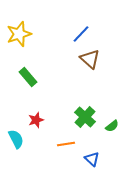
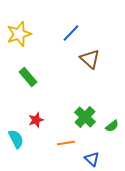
blue line: moved 10 px left, 1 px up
orange line: moved 1 px up
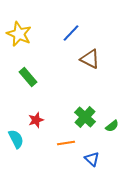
yellow star: rotated 30 degrees counterclockwise
brown triangle: rotated 15 degrees counterclockwise
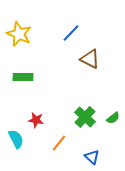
green rectangle: moved 5 px left; rotated 48 degrees counterclockwise
red star: rotated 28 degrees clockwise
green semicircle: moved 1 px right, 8 px up
orange line: moved 7 px left; rotated 42 degrees counterclockwise
blue triangle: moved 2 px up
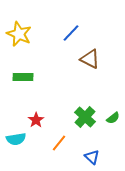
red star: rotated 28 degrees clockwise
cyan semicircle: rotated 108 degrees clockwise
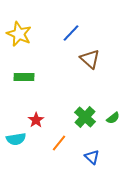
brown triangle: rotated 15 degrees clockwise
green rectangle: moved 1 px right
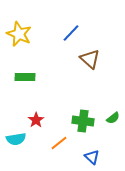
green rectangle: moved 1 px right
green cross: moved 2 px left, 4 px down; rotated 35 degrees counterclockwise
orange line: rotated 12 degrees clockwise
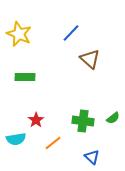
orange line: moved 6 px left
